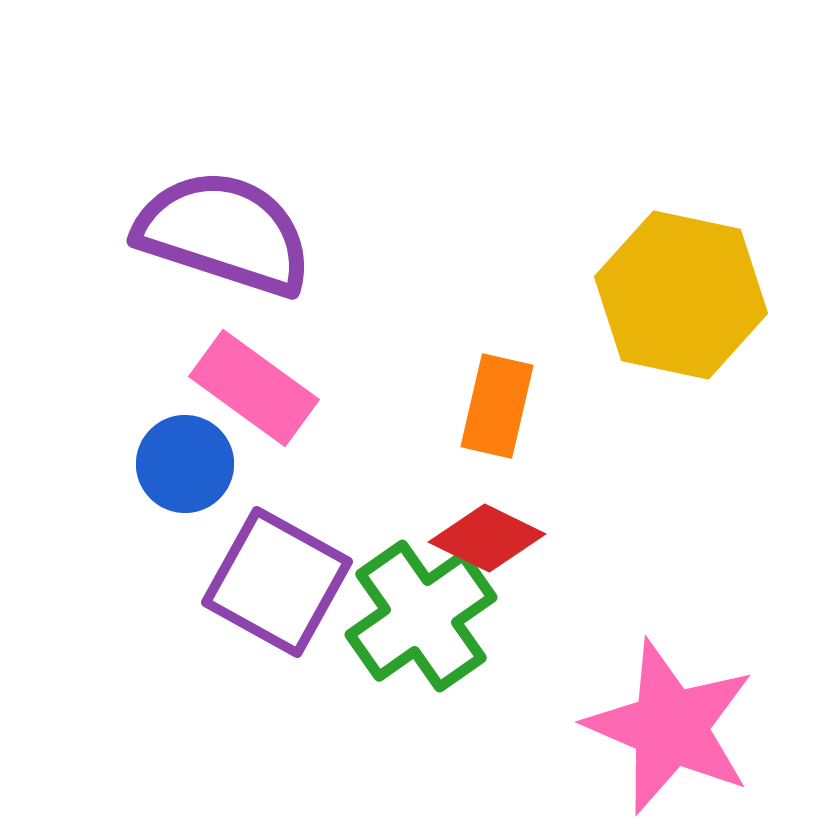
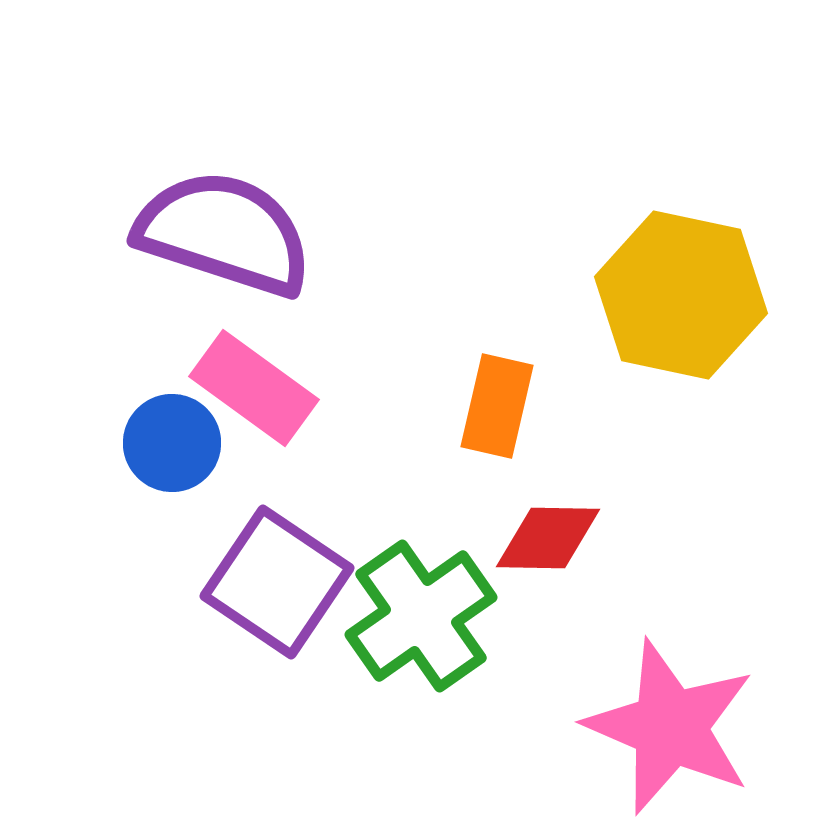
blue circle: moved 13 px left, 21 px up
red diamond: moved 61 px right; rotated 25 degrees counterclockwise
purple square: rotated 5 degrees clockwise
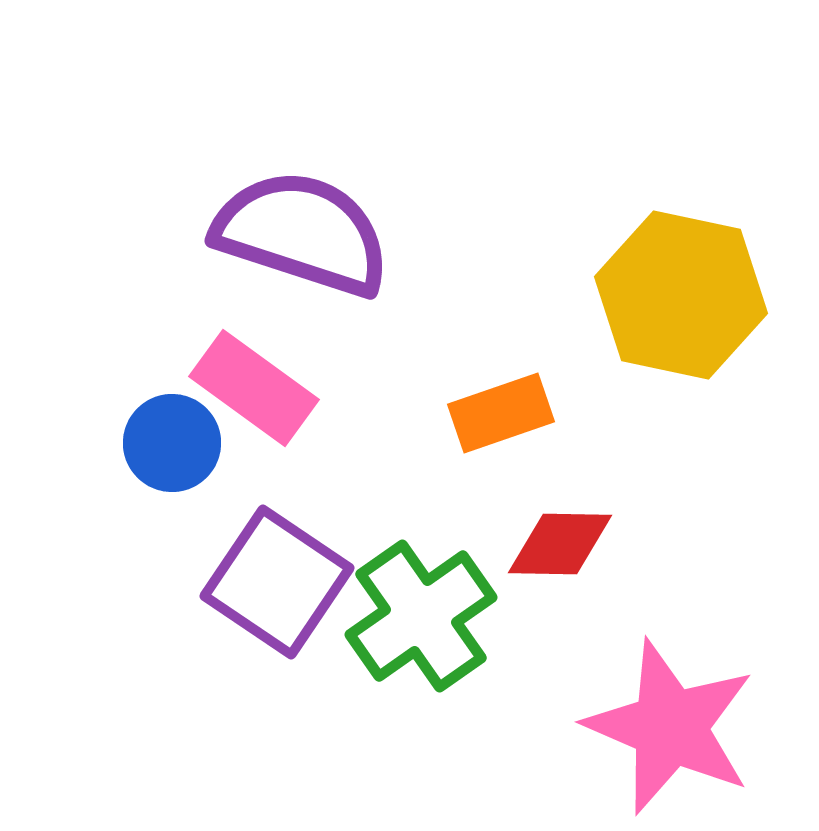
purple semicircle: moved 78 px right
orange rectangle: moved 4 px right, 7 px down; rotated 58 degrees clockwise
red diamond: moved 12 px right, 6 px down
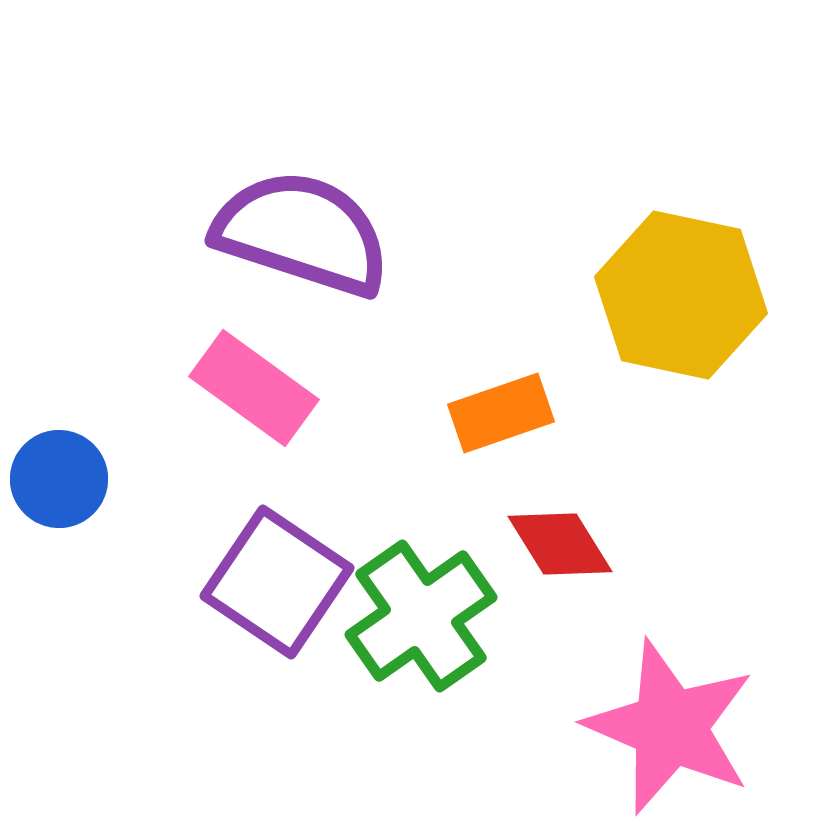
blue circle: moved 113 px left, 36 px down
red diamond: rotated 57 degrees clockwise
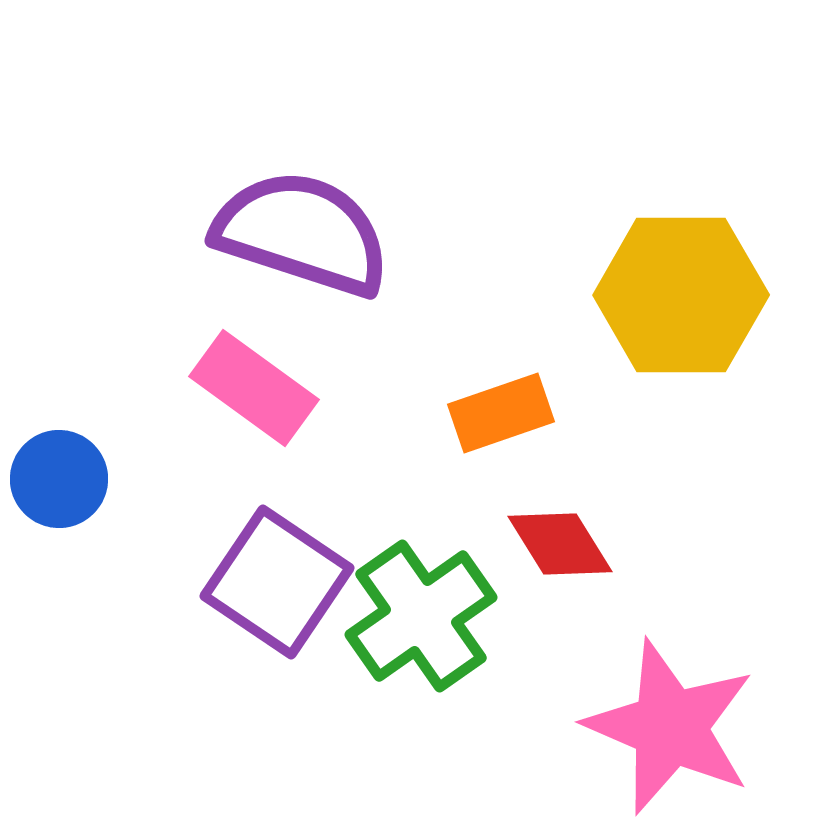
yellow hexagon: rotated 12 degrees counterclockwise
